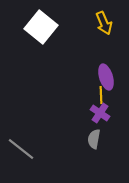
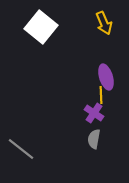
purple cross: moved 6 px left
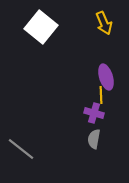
purple cross: rotated 18 degrees counterclockwise
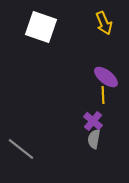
white square: rotated 20 degrees counterclockwise
purple ellipse: rotated 35 degrees counterclockwise
yellow line: moved 2 px right
purple cross: moved 1 px left, 8 px down; rotated 24 degrees clockwise
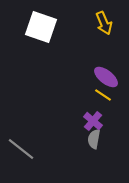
yellow line: rotated 54 degrees counterclockwise
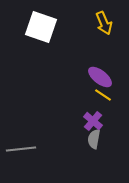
purple ellipse: moved 6 px left
gray line: rotated 44 degrees counterclockwise
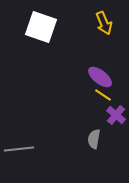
purple cross: moved 23 px right, 6 px up
gray line: moved 2 px left
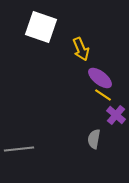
yellow arrow: moved 23 px left, 26 px down
purple ellipse: moved 1 px down
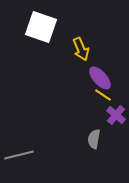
purple ellipse: rotated 10 degrees clockwise
gray line: moved 6 px down; rotated 8 degrees counterclockwise
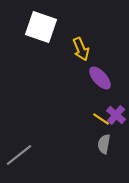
yellow line: moved 2 px left, 24 px down
gray semicircle: moved 10 px right, 5 px down
gray line: rotated 24 degrees counterclockwise
